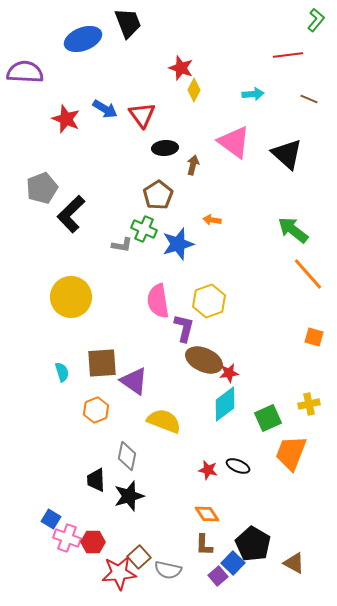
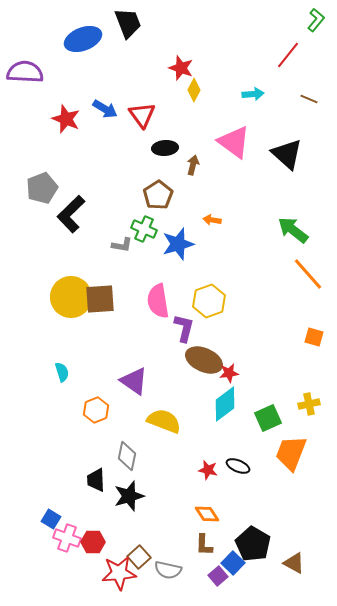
red line at (288, 55): rotated 44 degrees counterclockwise
brown square at (102, 363): moved 2 px left, 64 px up
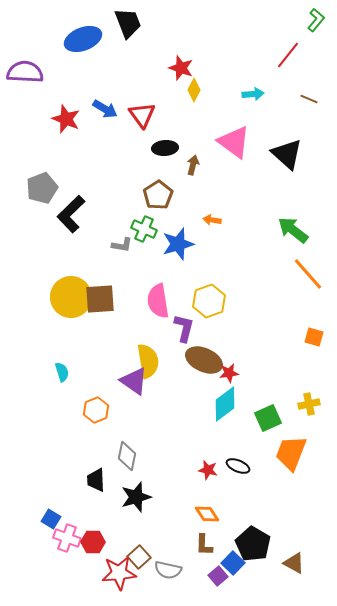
yellow semicircle at (164, 421): moved 16 px left, 60 px up; rotated 60 degrees clockwise
black star at (129, 496): moved 7 px right, 1 px down
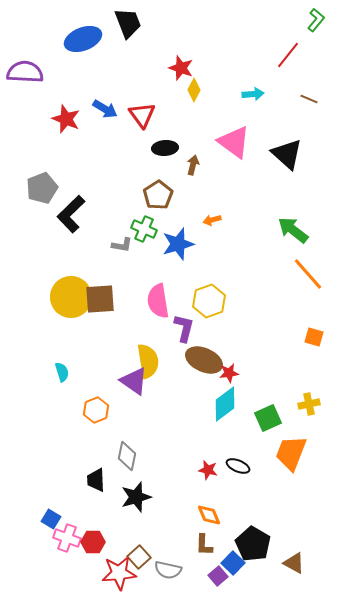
orange arrow at (212, 220): rotated 24 degrees counterclockwise
orange diamond at (207, 514): moved 2 px right, 1 px down; rotated 10 degrees clockwise
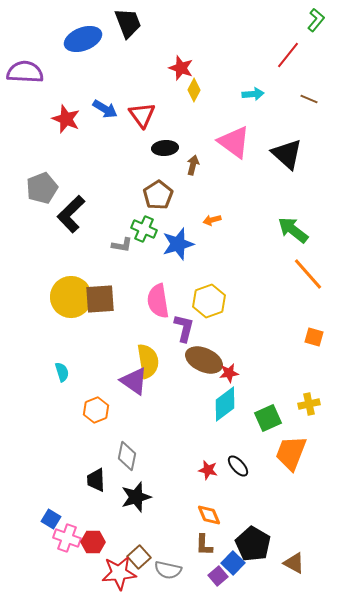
black ellipse at (238, 466): rotated 25 degrees clockwise
